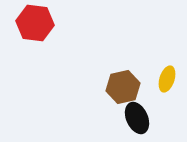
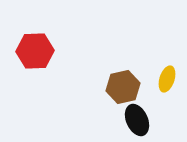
red hexagon: moved 28 px down; rotated 9 degrees counterclockwise
black ellipse: moved 2 px down
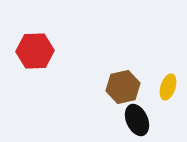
yellow ellipse: moved 1 px right, 8 px down
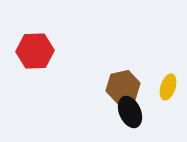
black ellipse: moved 7 px left, 8 px up
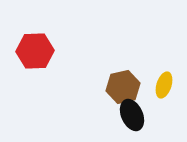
yellow ellipse: moved 4 px left, 2 px up
black ellipse: moved 2 px right, 3 px down
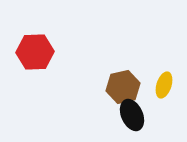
red hexagon: moved 1 px down
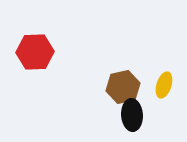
black ellipse: rotated 20 degrees clockwise
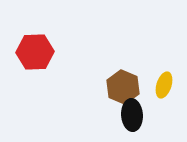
brown hexagon: rotated 24 degrees counterclockwise
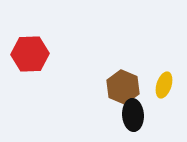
red hexagon: moved 5 px left, 2 px down
black ellipse: moved 1 px right
